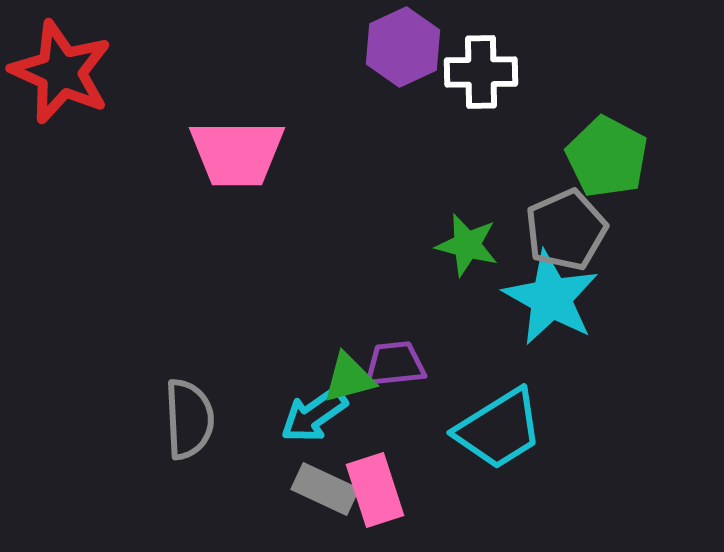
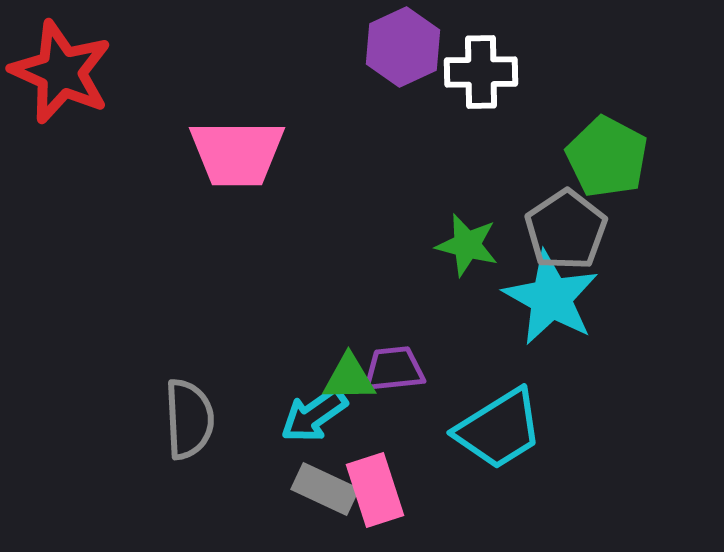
gray pentagon: rotated 10 degrees counterclockwise
purple trapezoid: moved 1 px left, 5 px down
green triangle: rotated 14 degrees clockwise
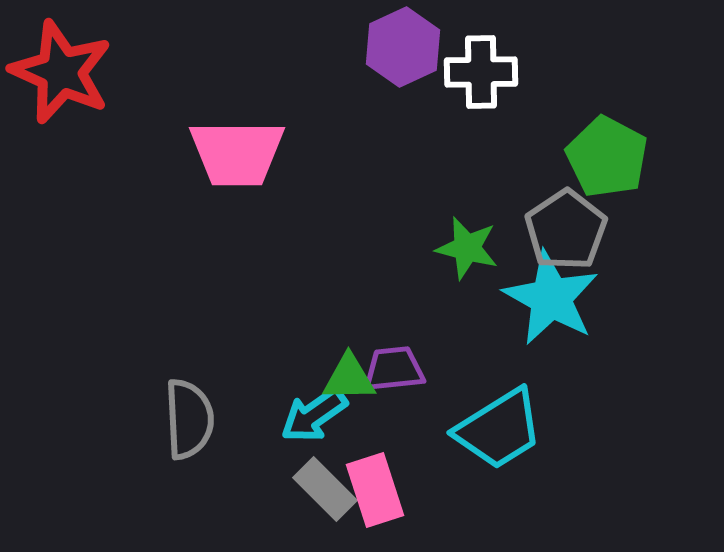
green star: moved 3 px down
gray rectangle: rotated 20 degrees clockwise
